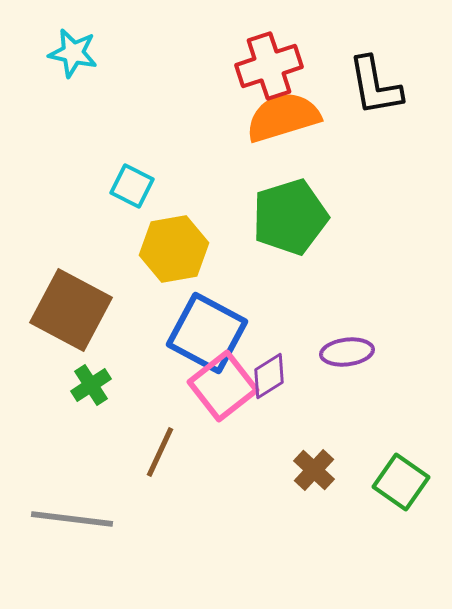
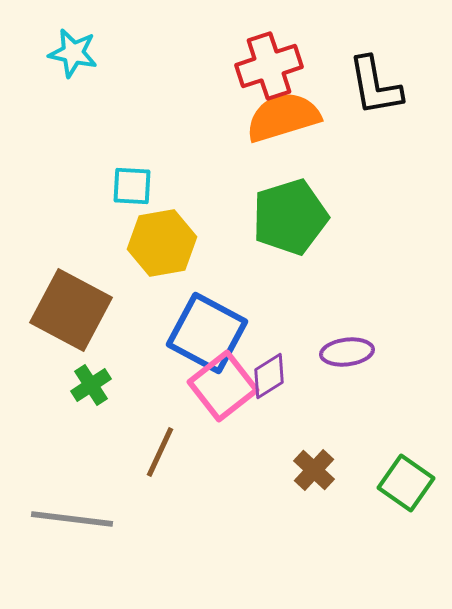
cyan square: rotated 24 degrees counterclockwise
yellow hexagon: moved 12 px left, 6 px up
green square: moved 5 px right, 1 px down
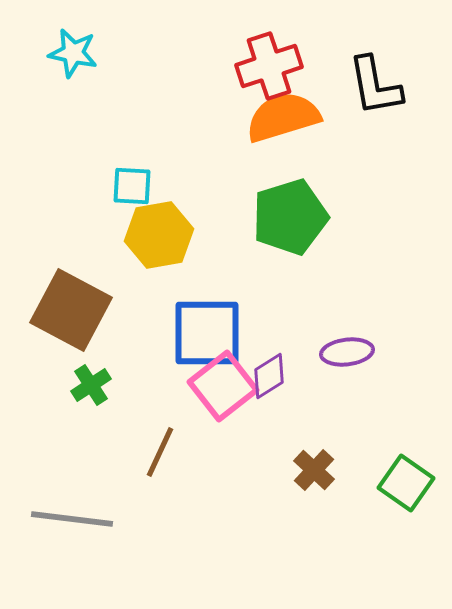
yellow hexagon: moved 3 px left, 8 px up
blue square: rotated 28 degrees counterclockwise
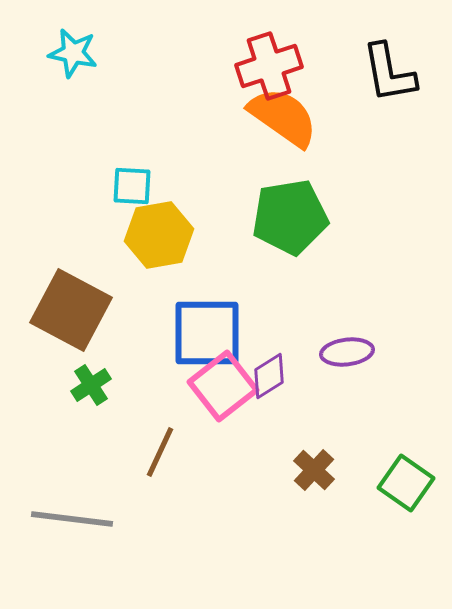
black L-shape: moved 14 px right, 13 px up
orange semicircle: rotated 52 degrees clockwise
green pentagon: rotated 8 degrees clockwise
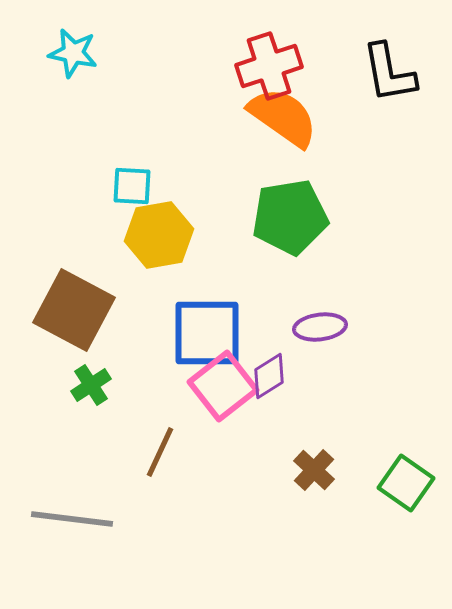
brown square: moved 3 px right
purple ellipse: moved 27 px left, 25 px up
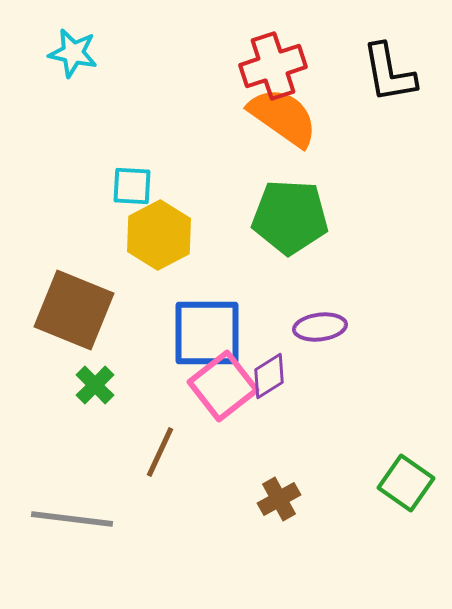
red cross: moved 4 px right
green pentagon: rotated 12 degrees clockwise
yellow hexagon: rotated 18 degrees counterclockwise
brown square: rotated 6 degrees counterclockwise
green cross: moved 4 px right; rotated 12 degrees counterclockwise
brown cross: moved 35 px left, 29 px down; rotated 18 degrees clockwise
